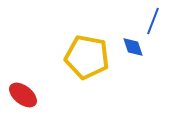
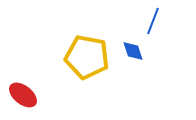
blue diamond: moved 4 px down
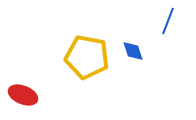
blue line: moved 15 px right
red ellipse: rotated 16 degrees counterclockwise
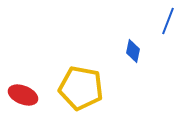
blue diamond: rotated 30 degrees clockwise
yellow pentagon: moved 6 px left, 31 px down
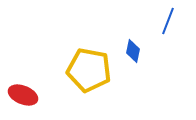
yellow pentagon: moved 8 px right, 18 px up
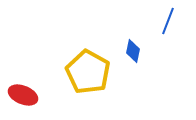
yellow pentagon: moved 1 px left, 2 px down; rotated 18 degrees clockwise
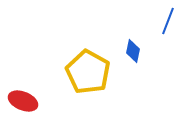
red ellipse: moved 6 px down
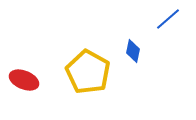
blue line: moved 2 px up; rotated 28 degrees clockwise
red ellipse: moved 1 px right, 21 px up
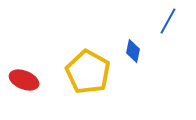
blue line: moved 2 px down; rotated 20 degrees counterclockwise
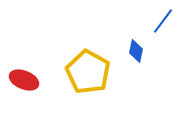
blue line: moved 5 px left; rotated 8 degrees clockwise
blue diamond: moved 3 px right
